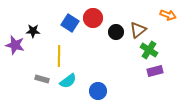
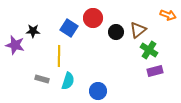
blue square: moved 1 px left, 5 px down
cyan semicircle: rotated 36 degrees counterclockwise
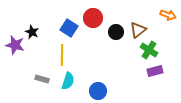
black star: moved 1 px left, 1 px down; rotated 24 degrees clockwise
yellow line: moved 3 px right, 1 px up
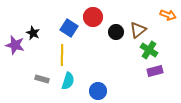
red circle: moved 1 px up
black star: moved 1 px right, 1 px down
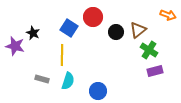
purple star: moved 1 px down
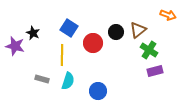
red circle: moved 26 px down
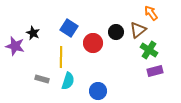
orange arrow: moved 17 px left, 2 px up; rotated 147 degrees counterclockwise
yellow line: moved 1 px left, 2 px down
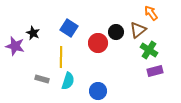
red circle: moved 5 px right
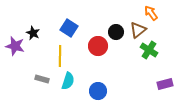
red circle: moved 3 px down
yellow line: moved 1 px left, 1 px up
purple rectangle: moved 10 px right, 13 px down
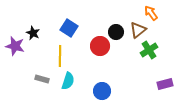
red circle: moved 2 px right
green cross: rotated 24 degrees clockwise
blue circle: moved 4 px right
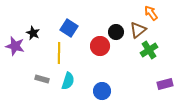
yellow line: moved 1 px left, 3 px up
